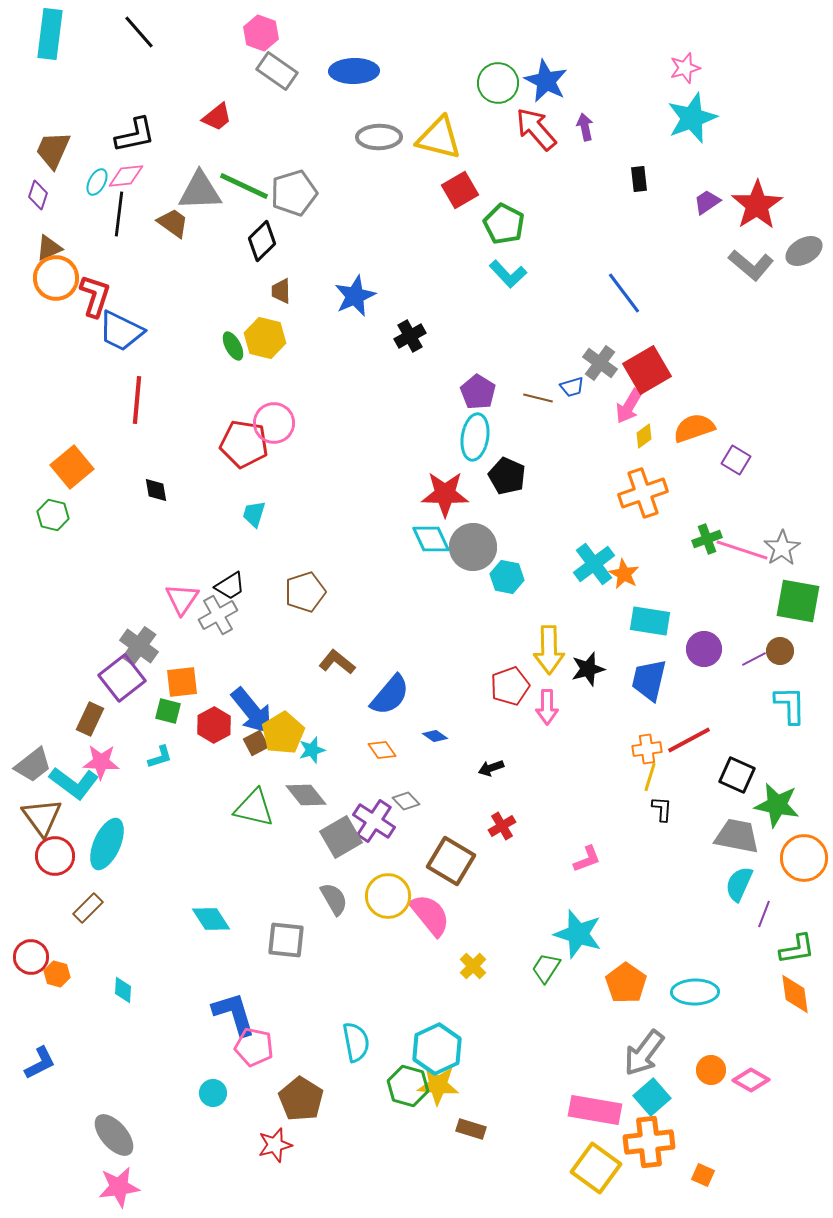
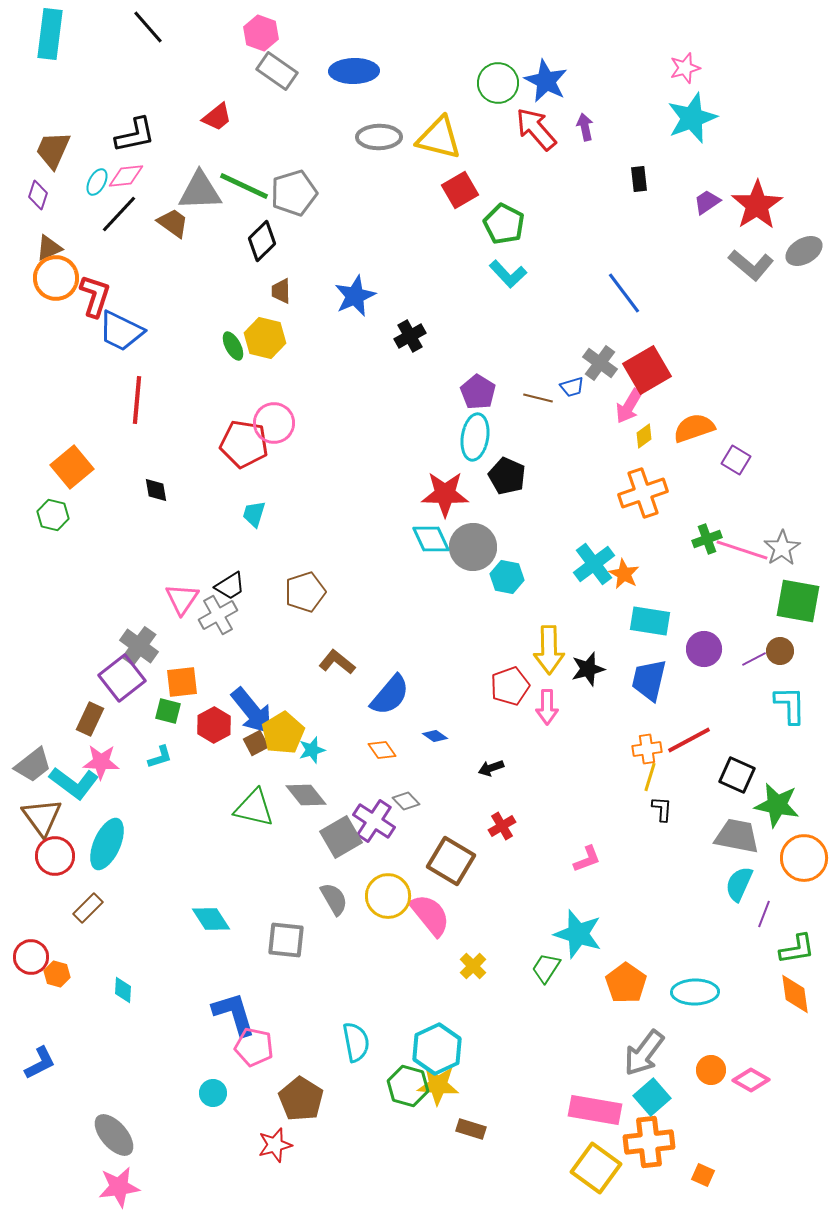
black line at (139, 32): moved 9 px right, 5 px up
black line at (119, 214): rotated 36 degrees clockwise
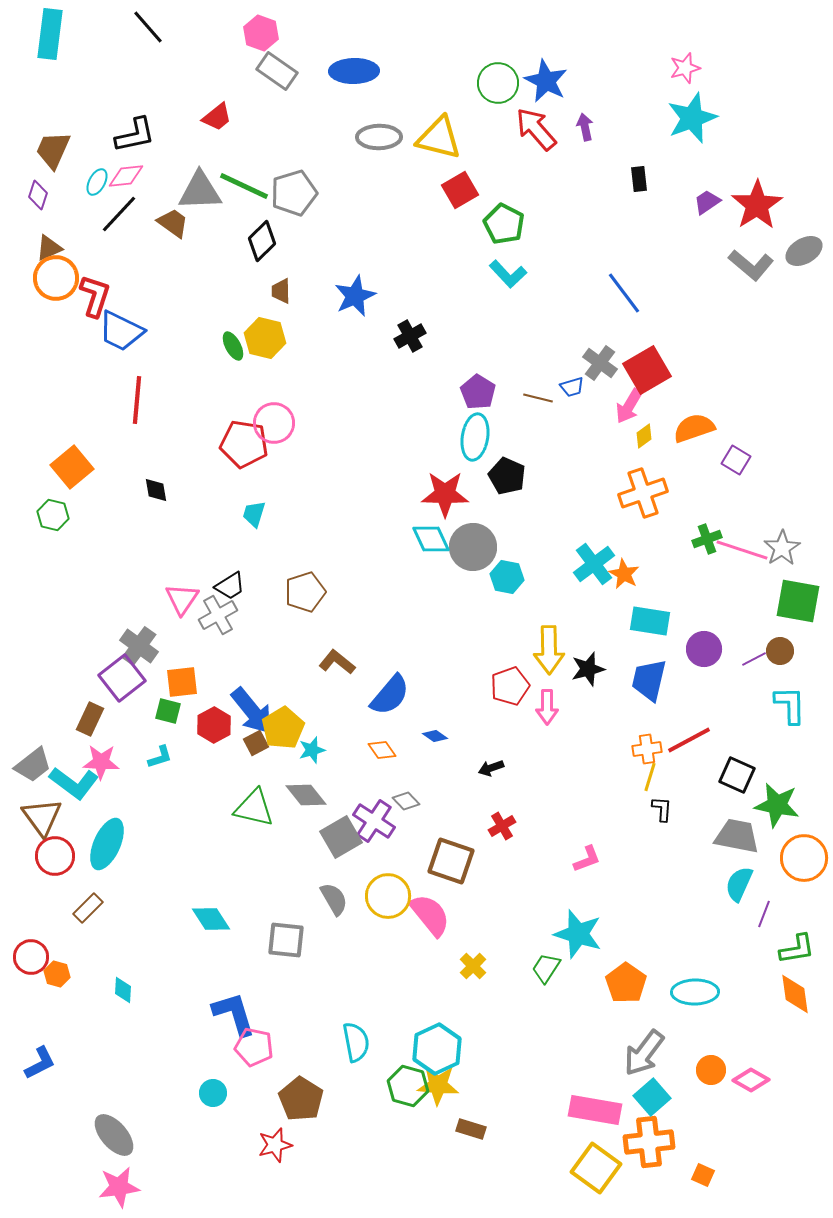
yellow pentagon at (283, 733): moved 5 px up
brown square at (451, 861): rotated 12 degrees counterclockwise
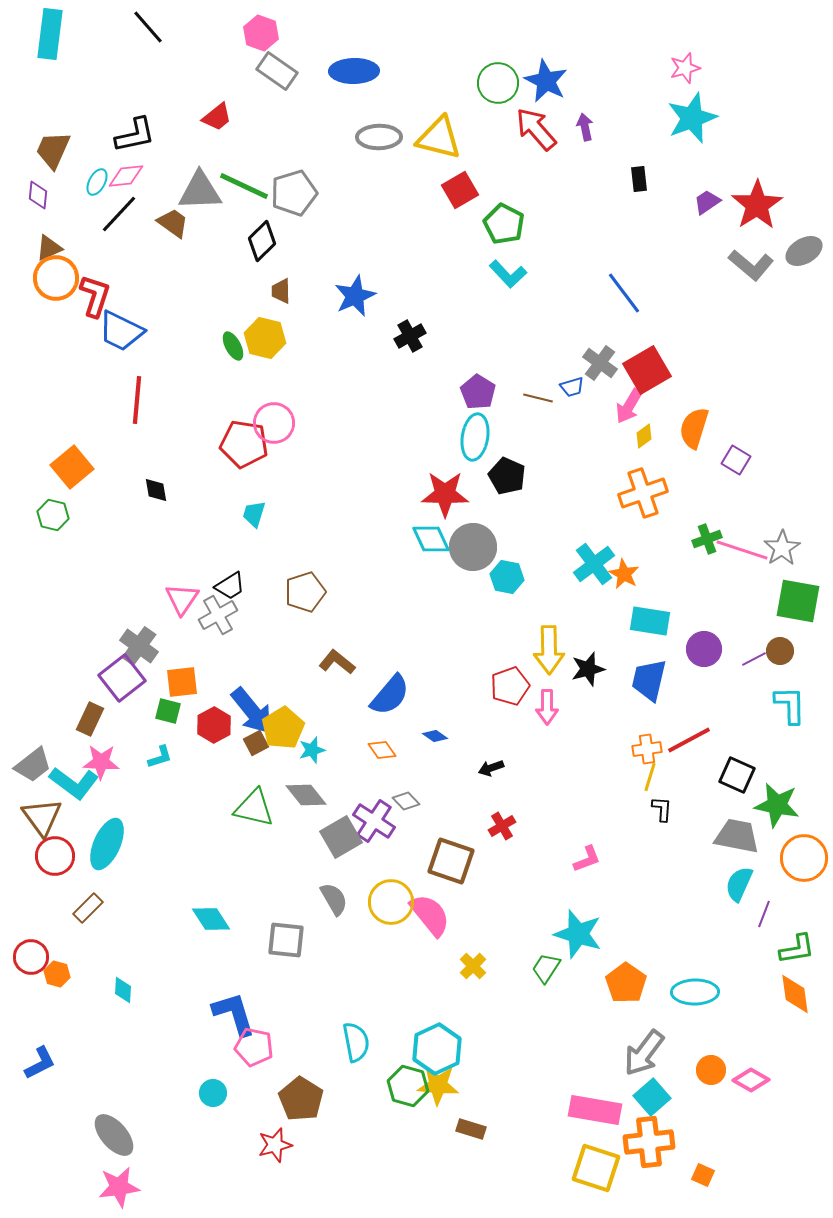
purple diamond at (38, 195): rotated 12 degrees counterclockwise
orange semicircle at (694, 428): rotated 54 degrees counterclockwise
yellow circle at (388, 896): moved 3 px right, 6 px down
yellow square at (596, 1168): rotated 18 degrees counterclockwise
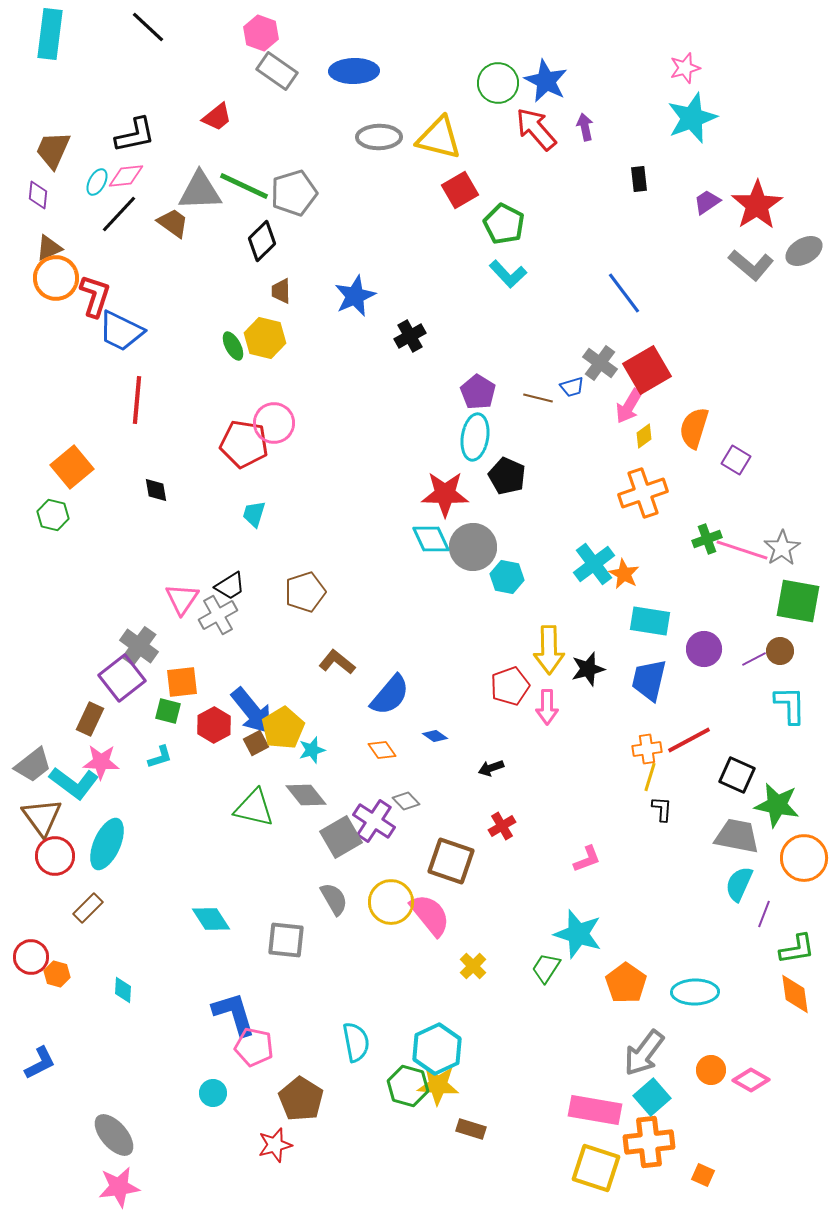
black line at (148, 27): rotated 6 degrees counterclockwise
